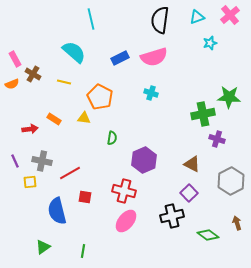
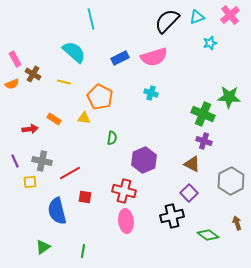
black semicircle: moved 7 px right, 1 px down; rotated 36 degrees clockwise
green cross: rotated 35 degrees clockwise
purple cross: moved 13 px left, 2 px down
pink ellipse: rotated 45 degrees counterclockwise
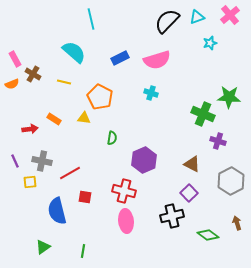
pink semicircle: moved 3 px right, 3 px down
purple cross: moved 14 px right
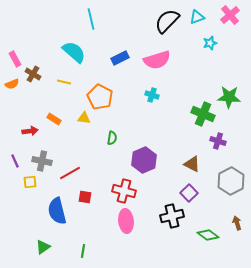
cyan cross: moved 1 px right, 2 px down
red arrow: moved 2 px down
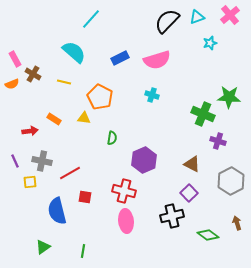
cyan line: rotated 55 degrees clockwise
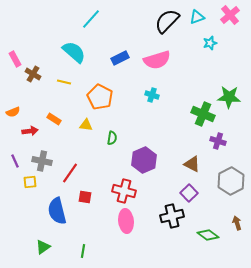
orange semicircle: moved 1 px right, 28 px down
yellow triangle: moved 2 px right, 7 px down
red line: rotated 25 degrees counterclockwise
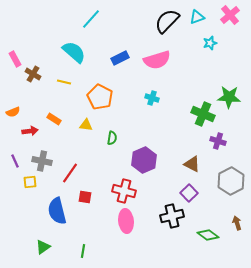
cyan cross: moved 3 px down
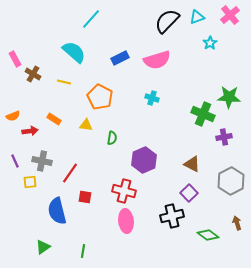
cyan star: rotated 16 degrees counterclockwise
orange semicircle: moved 4 px down
purple cross: moved 6 px right, 4 px up; rotated 28 degrees counterclockwise
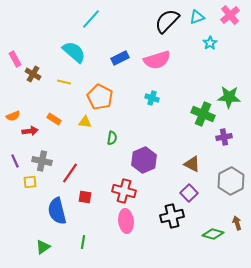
yellow triangle: moved 1 px left, 3 px up
green diamond: moved 5 px right, 1 px up; rotated 20 degrees counterclockwise
green line: moved 9 px up
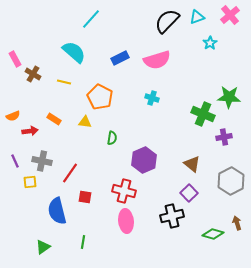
brown triangle: rotated 12 degrees clockwise
